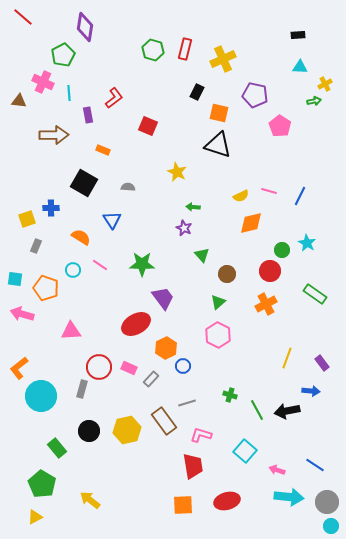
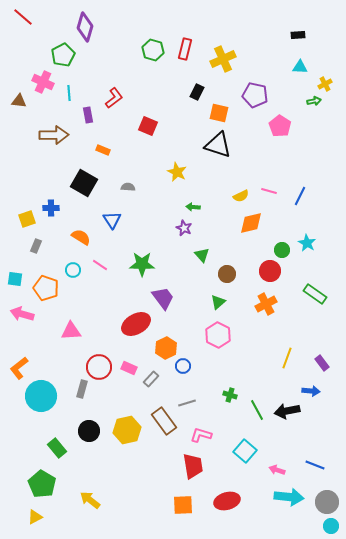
purple diamond at (85, 27): rotated 8 degrees clockwise
blue line at (315, 465): rotated 12 degrees counterclockwise
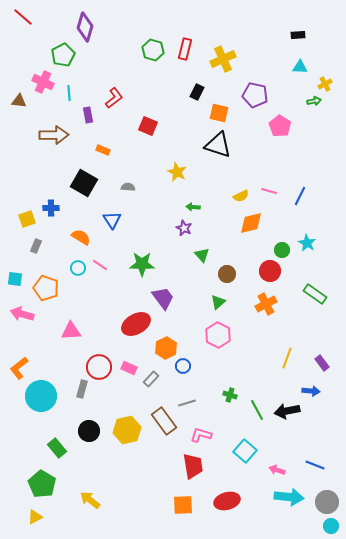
cyan circle at (73, 270): moved 5 px right, 2 px up
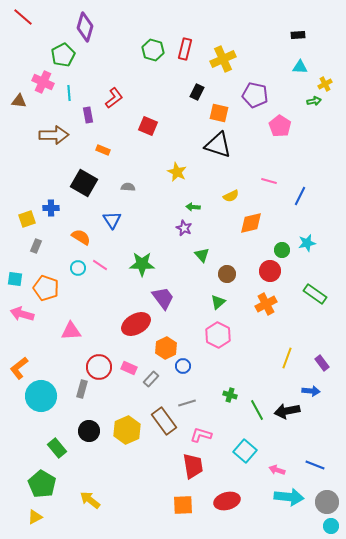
pink line at (269, 191): moved 10 px up
yellow semicircle at (241, 196): moved 10 px left
cyan star at (307, 243): rotated 30 degrees clockwise
yellow hexagon at (127, 430): rotated 12 degrees counterclockwise
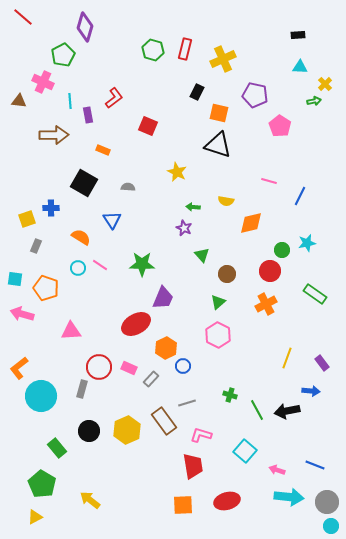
yellow cross at (325, 84): rotated 16 degrees counterclockwise
cyan line at (69, 93): moved 1 px right, 8 px down
yellow semicircle at (231, 196): moved 5 px left, 5 px down; rotated 35 degrees clockwise
purple trapezoid at (163, 298): rotated 60 degrees clockwise
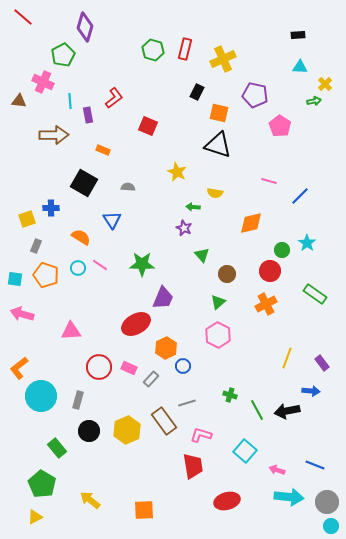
blue line at (300, 196): rotated 18 degrees clockwise
yellow semicircle at (226, 201): moved 11 px left, 8 px up
cyan star at (307, 243): rotated 24 degrees counterclockwise
orange pentagon at (46, 288): moved 13 px up
gray rectangle at (82, 389): moved 4 px left, 11 px down
orange square at (183, 505): moved 39 px left, 5 px down
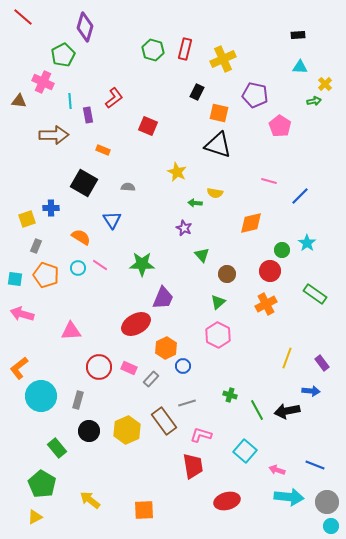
green arrow at (193, 207): moved 2 px right, 4 px up
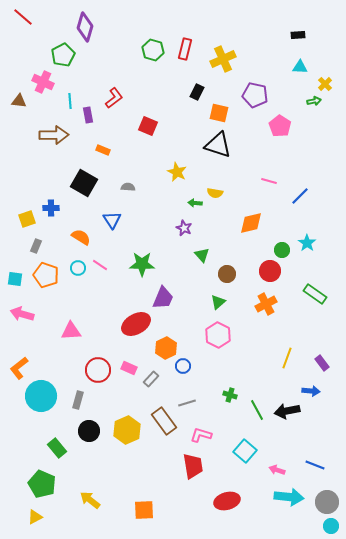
red circle at (99, 367): moved 1 px left, 3 px down
green pentagon at (42, 484): rotated 8 degrees counterclockwise
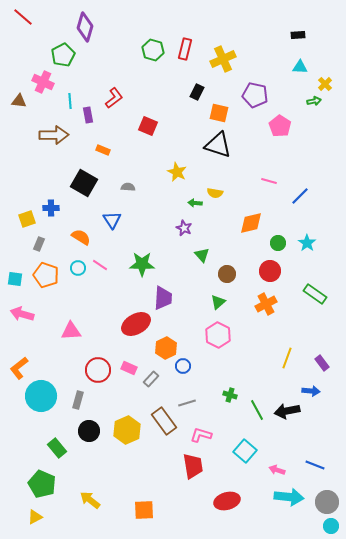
gray rectangle at (36, 246): moved 3 px right, 2 px up
green circle at (282, 250): moved 4 px left, 7 px up
purple trapezoid at (163, 298): rotated 20 degrees counterclockwise
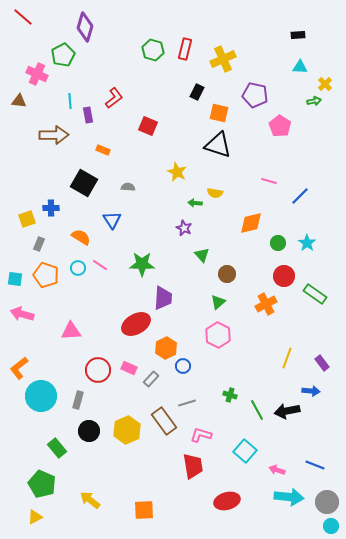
pink cross at (43, 82): moved 6 px left, 8 px up
red circle at (270, 271): moved 14 px right, 5 px down
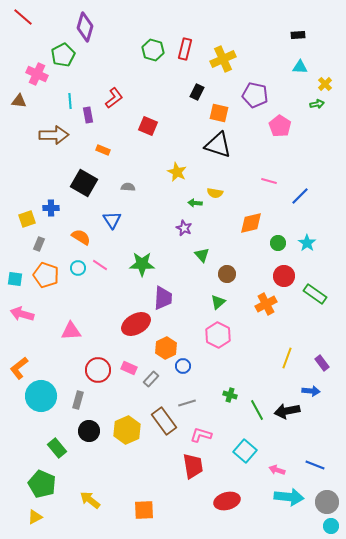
green arrow at (314, 101): moved 3 px right, 3 px down
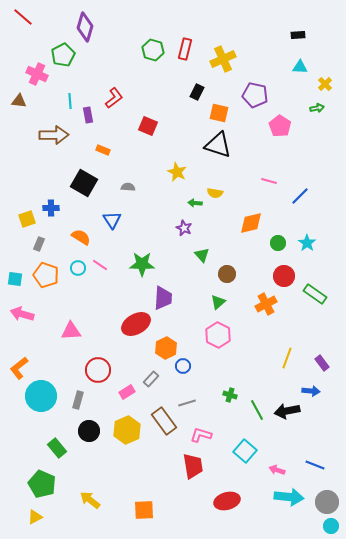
green arrow at (317, 104): moved 4 px down
pink rectangle at (129, 368): moved 2 px left, 24 px down; rotated 56 degrees counterclockwise
